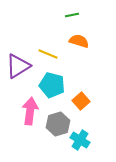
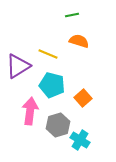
orange square: moved 2 px right, 3 px up
gray hexagon: moved 1 px down
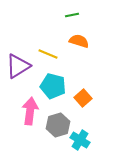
cyan pentagon: moved 1 px right, 1 px down
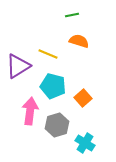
gray hexagon: moved 1 px left
cyan cross: moved 5 px right, 3 px down
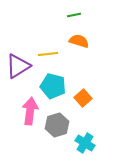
green line: moved 2 px right
yellow line: rotated 30 degrees counterclockwise
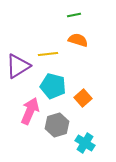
orange semicircle: moved 1 px left, 1 px up
pink arrow: rotated 16 degrees clockwise
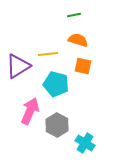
cyan pentagon: moved 3 px right, 2 px up
orange square: moved 32 px up; rotated 36 degrees counterclockwise
gray hexagon: rotated 15 degrees counterclockwise
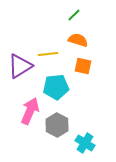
green line: rotated 32 degrees counterclockwise
purple triangle: moved 2 px right
cyan pentagon: moved 3 px down; rotated 20 degrees counterclockwise
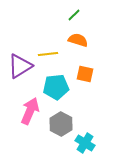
orange square: moved 2 px right, 8 px down
gray hexagon: moved 4 px right, 1 px up
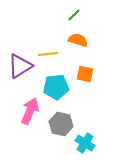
gray hexagon: rotated 15 degrees counterclockwise
